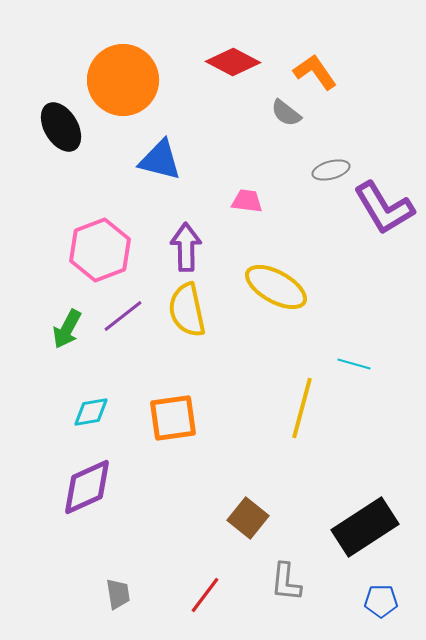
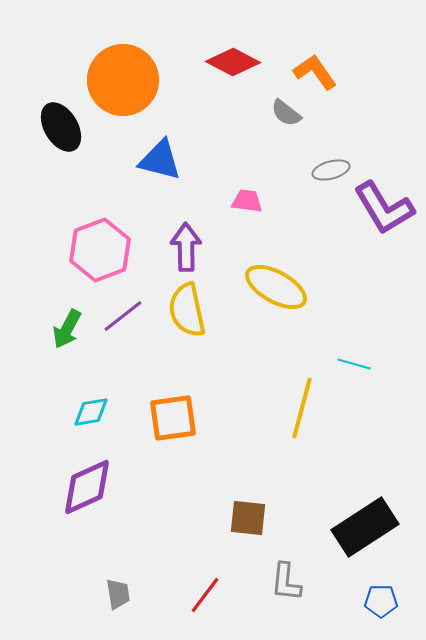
brown square: rotated 33 degrees counterclockwise
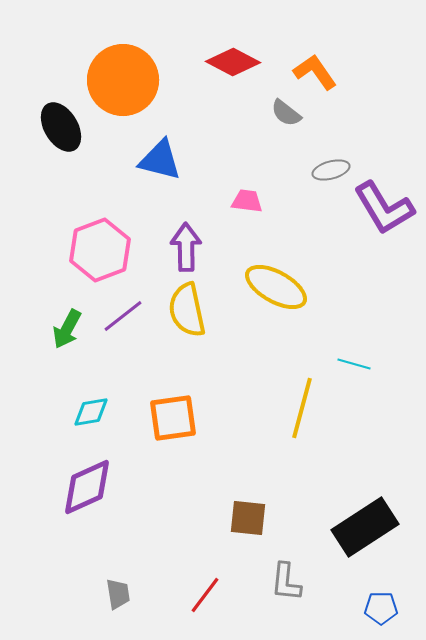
blue pentagon: moved 7 px down
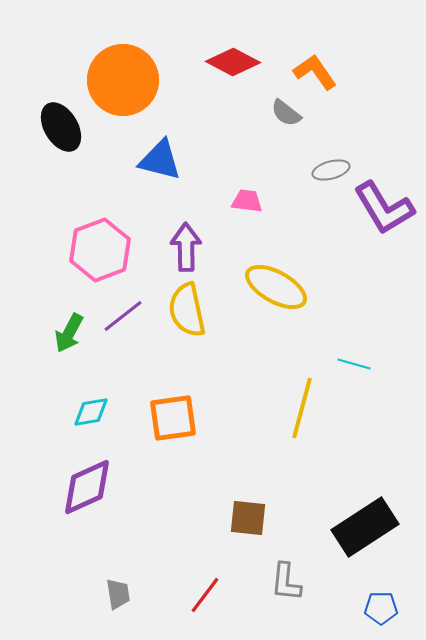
green arrow: moved 2 px right, 4 px down
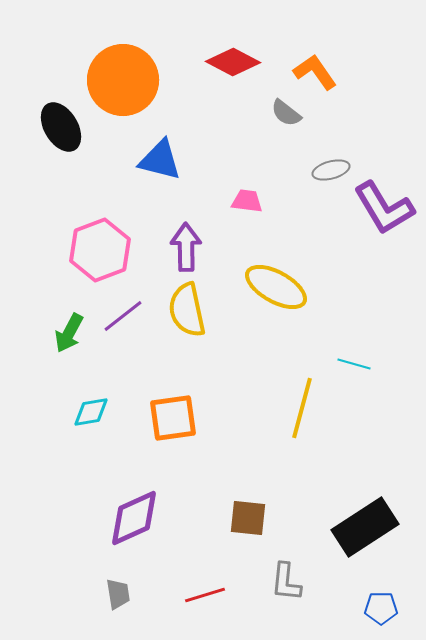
purple diamond: moved 47 px right, 31 px down
red line: rotated 36 degrees clockwise
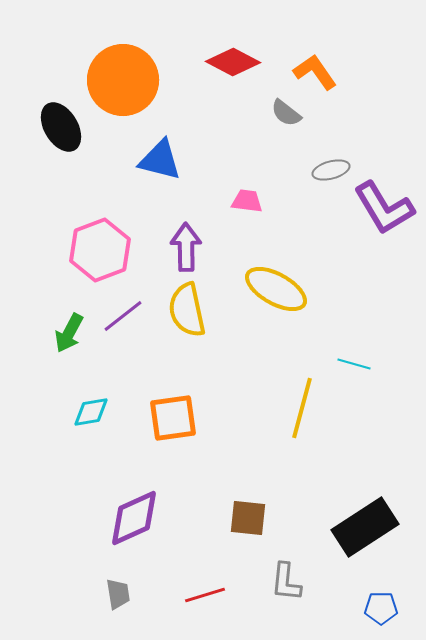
yellow ellipse: moved 2 px down
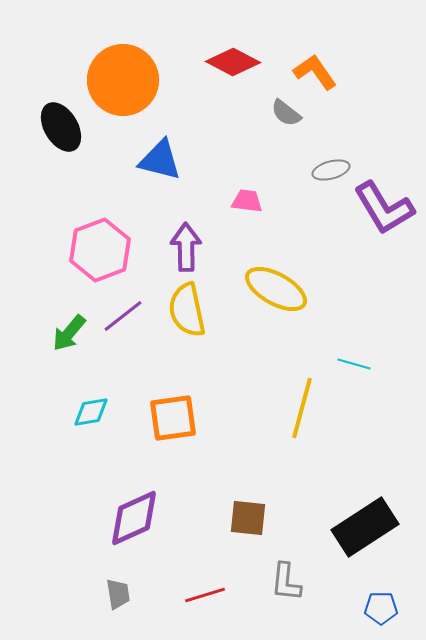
green arrow: rotated 12 degrees clockwise
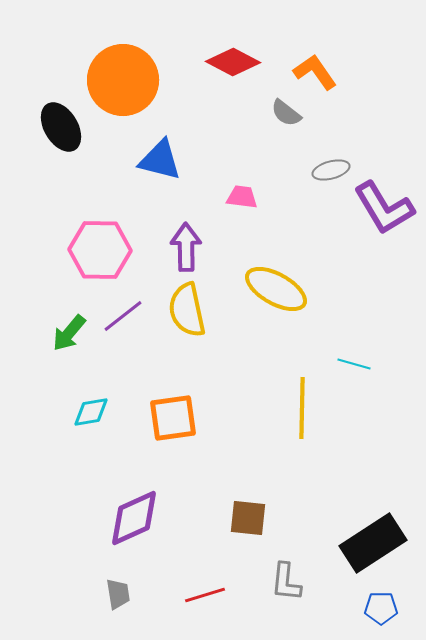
pink trapezoid: moved 5 px left, 4 px up
pink hexagon: rotated 22 degrees clockwise
yellow line: rotated 14 degrees counterclockwise
black rectangle: moved 8 px right, 16 px down
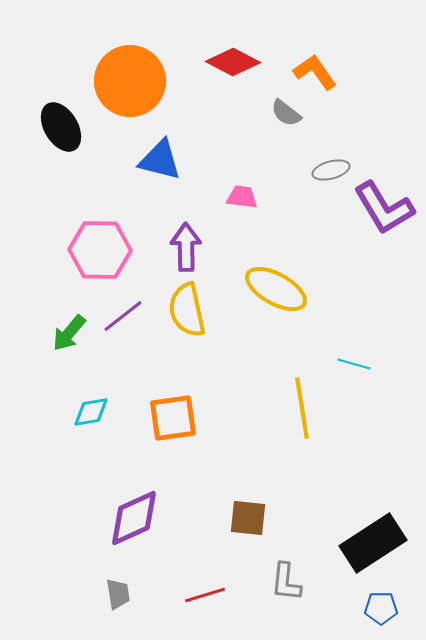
orange circle: moved 7 px right, 1 px down
yellow line: rotated 10 degrees counterclockwise
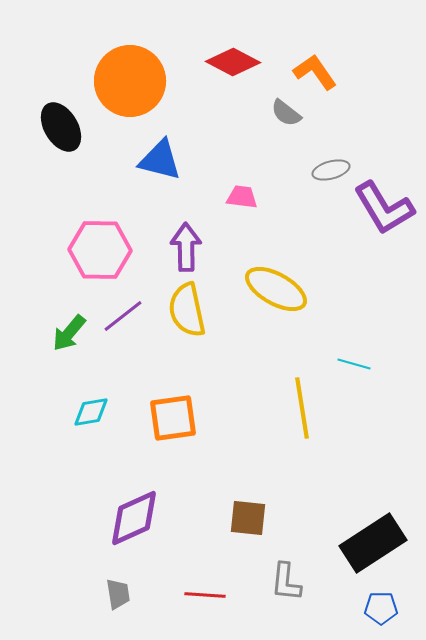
red line: rotated 21 degrees clockwise
